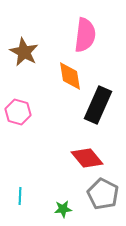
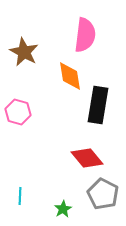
black rectangle: rotated 15 degrees counterclockwise
green star: rotated 24 degrees counterclockwise
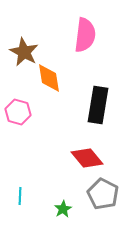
orange diamond: moved 21 px left, 2 px down
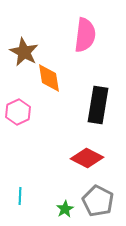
pink hexagon: rotated 20 degrees clockwise
red diamond: rotated 24 degrees counterclockwise
gray pentagon: moved 5 px left, 7 px down
green star: moved 2 px right
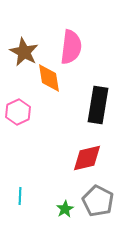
pink semicircle: moved 14 px left, 12 px down
red diamond: rotated 40 degrees counterclockwise
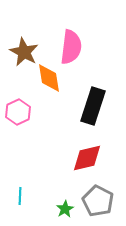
black rectangle: moved 5 px left, 1 px down; rotated 9 degrees clockwise
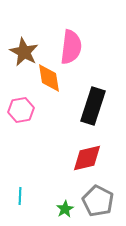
pink hexagon: moved 3 px right, 2 px up; rotated 15 degrees clockwise
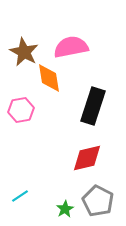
pink semicircle: rotated 108 degrees counterclockwise
cyan line: rotated 54 degrees clockwise
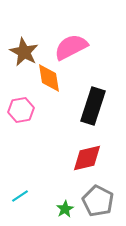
pink semicircle: rotated 16 degrees counterclockwise
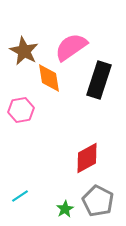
pink semicircle: rotated 8 degrees counterclockwise
brown star: moved 1 px up
black rectangle: moved 6 px right, 26 px up
red diamond: rotated 16 degrees counterclockwise
